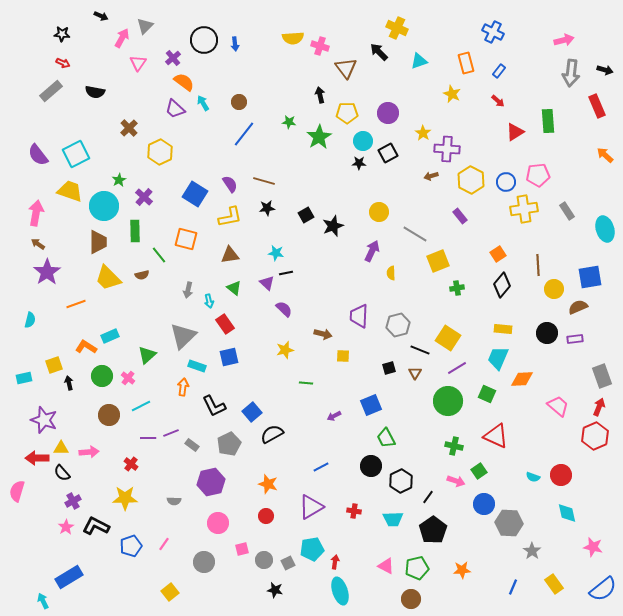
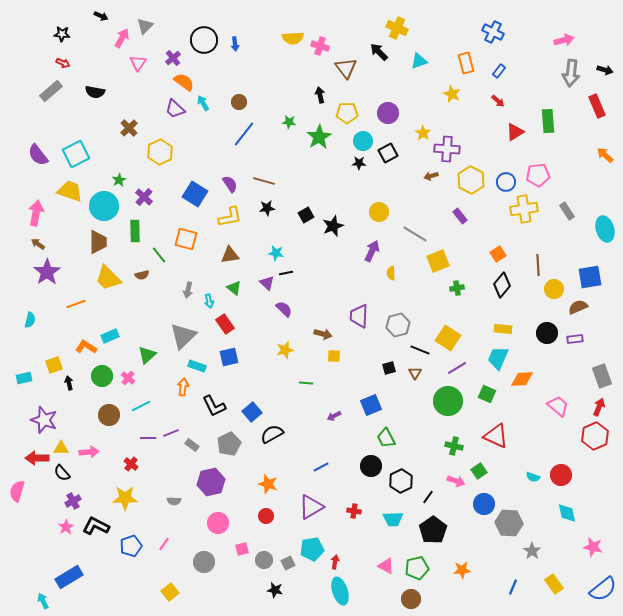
yellow square at (343, 356): moved 9 px left
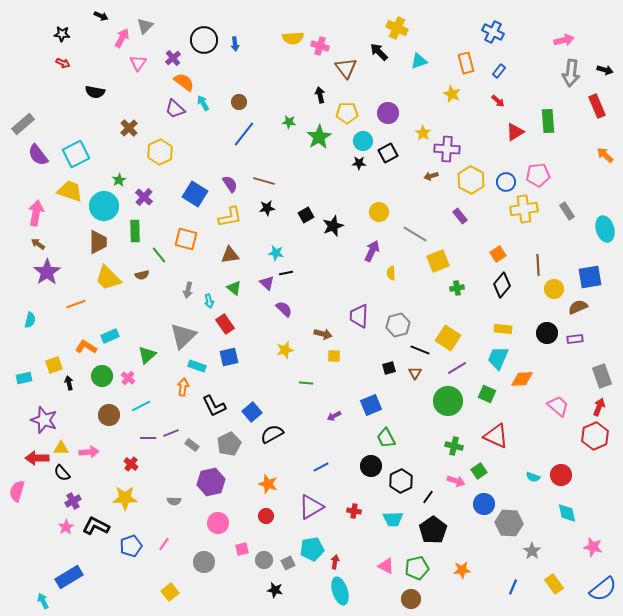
gray rectangle at (51, 91): moved 28 px left, 33 px down
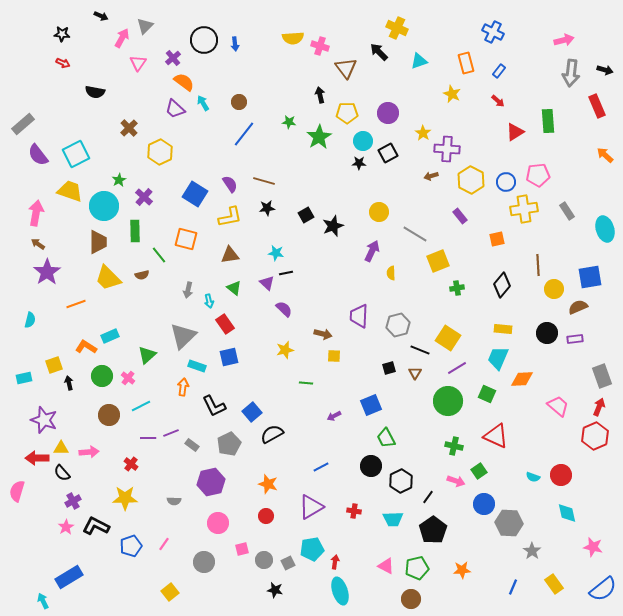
orange square at (498, 254): moved 1 px left, 15 px up; rotated 21 degrees clockwise
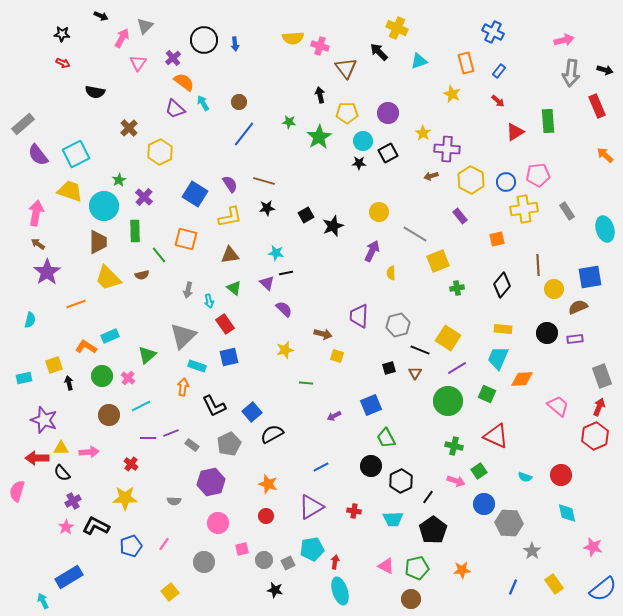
yellow square at (334, 356): moved 3 px right; rotated 16 degrees clockwise
cyan semicircle at (533, 477): moved 8 px left
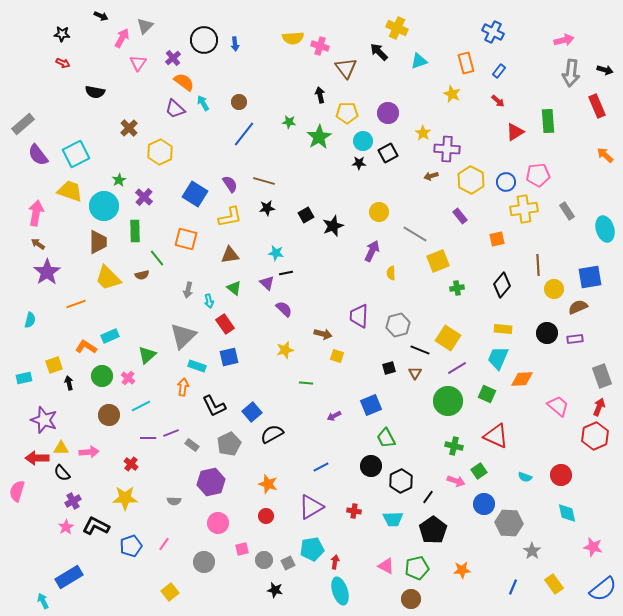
green line at (159, 255): moved 2 px left, 3 px down
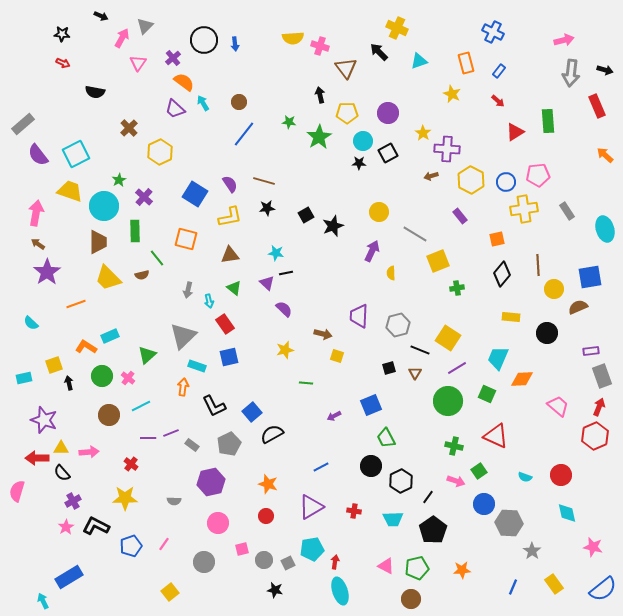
black diamond at (502, 285): moved 11 px up
cyan semicircle at (30, 320): moved 1 px right, 3 px down; rotated 119 degrees clockwise
yellow rectangle at (503, 329): moved 8 px right, 12 px up
purple rectangle at (575, 339): moved 16 px right, 12 px down
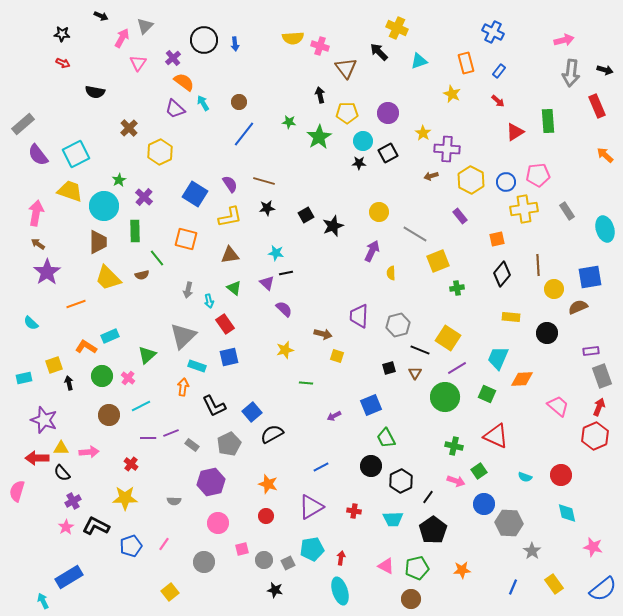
green circle at (448, 401): moved 3 px left, 4 px up
red arrow at (335, 562): moved 6 px right, 4 px up
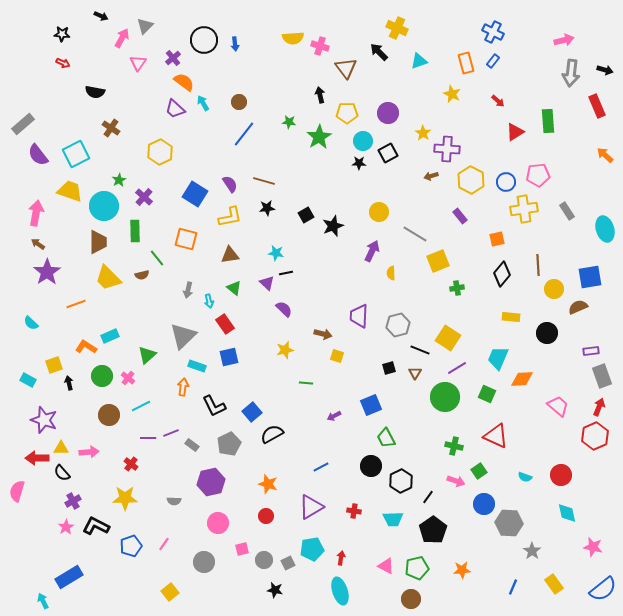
blue rectangle at (499, 71): moved 6 px left, 10 px up
brown cross at (129, 128): moved 18 px left; rotated 12 degrees counterclockwise
cyan rectangle at (24, 378): moved 4 px right, 2 px down; rotated 42 degrees clockwise
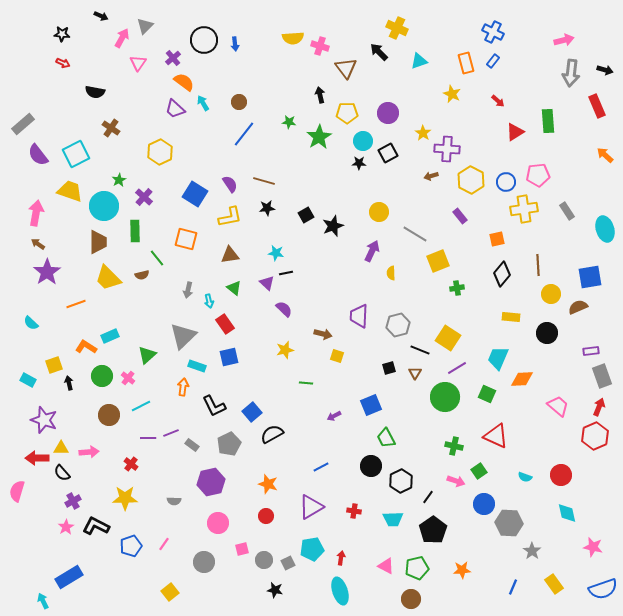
yellow circle at (554, 289): moved 3 px left, 5 px down
blue semicircle at (603, 589): rotated 20 degrees clockwise
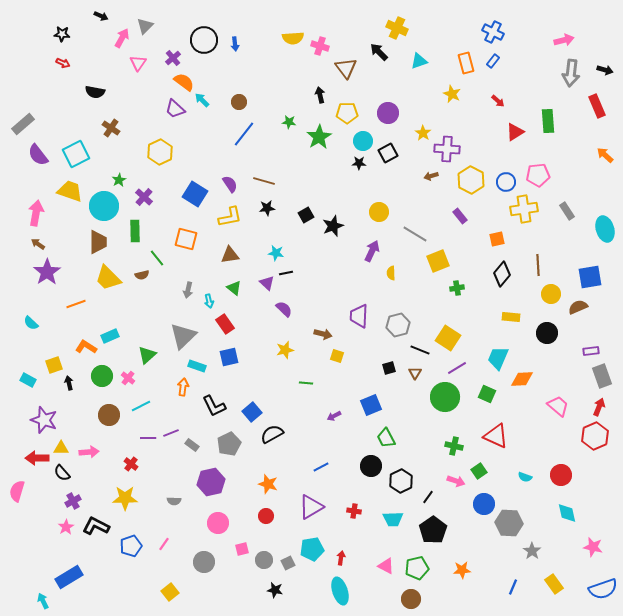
cyan arrow at (203, 103): moved 1 px left, 3 px up; rotated 14 degrees counterclockwise
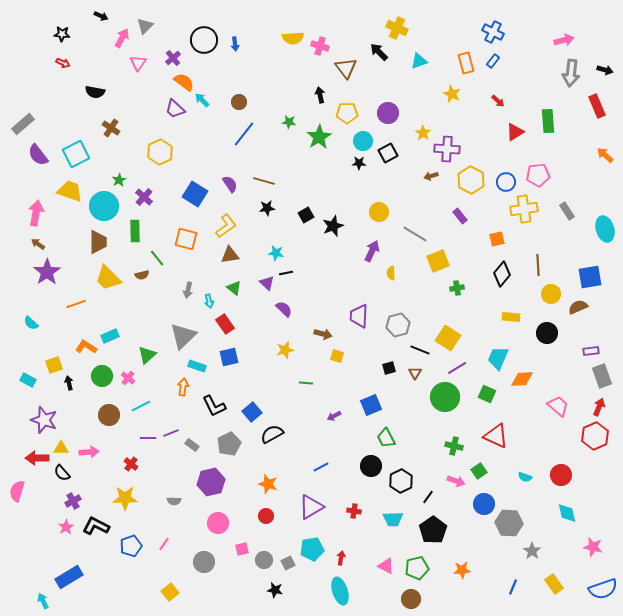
yellow L-shape at (230, 217): moved 4 px left, 9 px down; rotated 25 degrees counterclockwise
